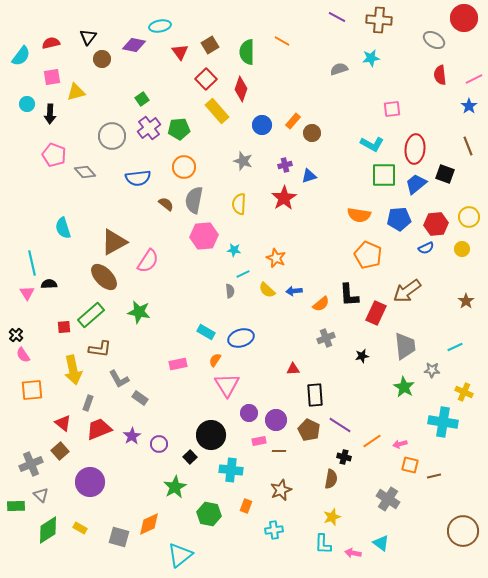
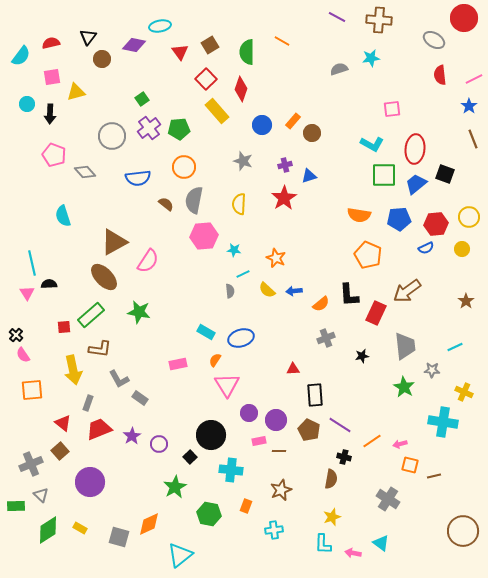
brown line at (468, 146): moved 5 px right, 7 px up
cyan semicircle at (63, 228): moved 12 px up
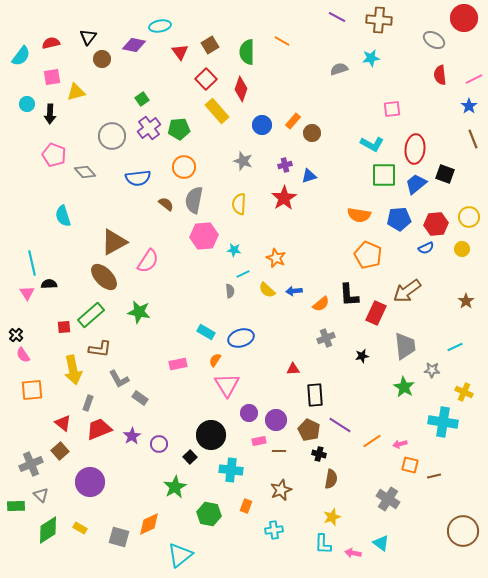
black cross at (344, 457): moved 25 px left, 3 px up
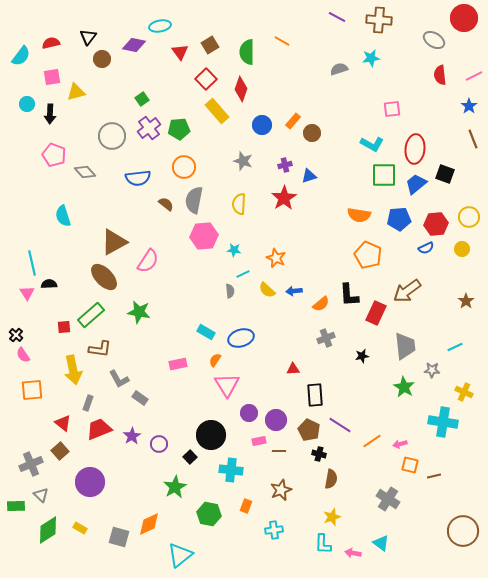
pink line at (474, 79): moved 3 px up
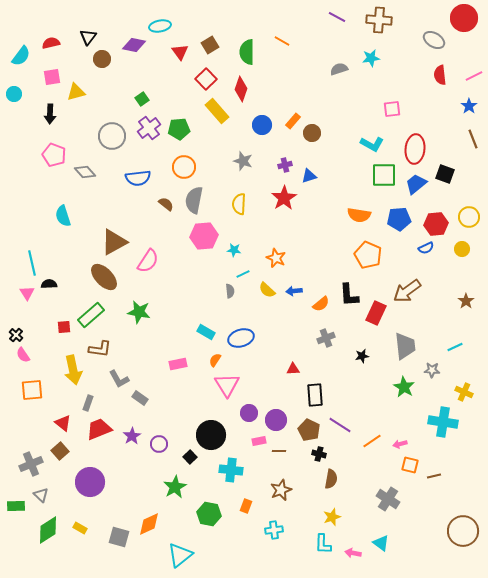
cyan circle at (27, 104): moved 13 px left, 10 px up
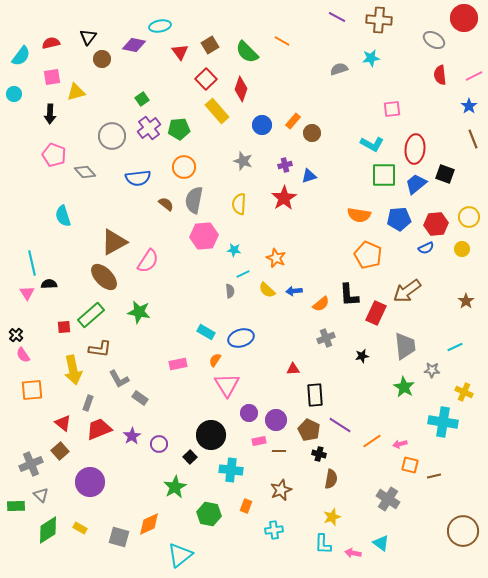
green semicircle at (247, 52): rotated 45 degrees counterclockwise
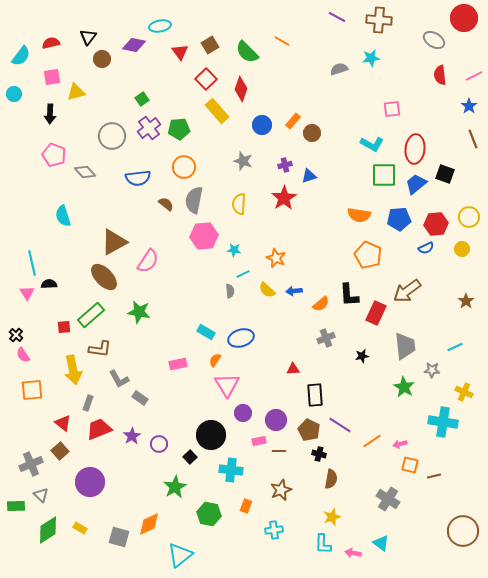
purple circle at (249, 413): moved 6 px left
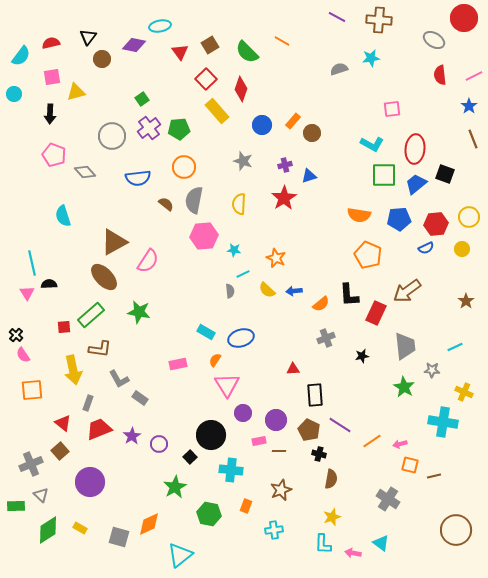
brown circle at (463, 531): moved 7 px left, 1 px up
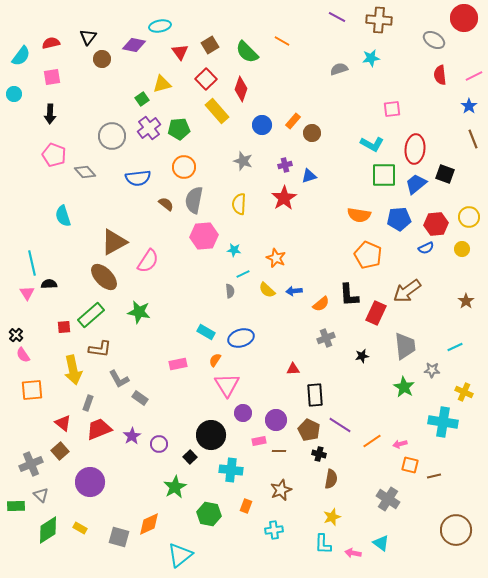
yellow triangle at (76, 92): moved 86 px right, 8 px up
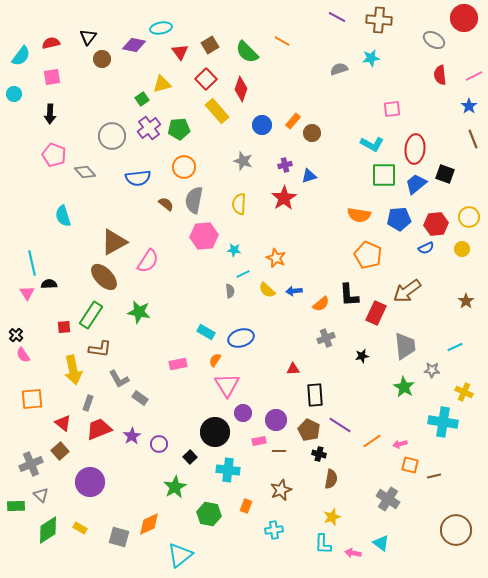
cyan ellipse at (160, 26): moved 1 px right, 2 px down
green rectangle at (91, 315): rotated 16 degrees counterclockwise
orange square at (32, 390): moved 9 px down
black circle at (211, 435): moved 4 px right, 3 px up
cyan cross at (231, 470): moved 3 px left
